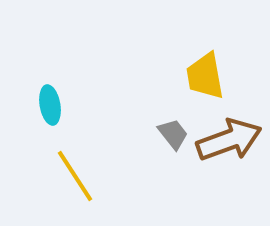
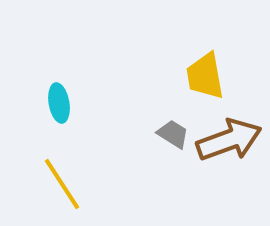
cyan ellipse: moved 9 px right, 2 px up
gray trapezoid: rotated 20 degrees counterclockwise
yellow line: moved 13 px left, 8 px down
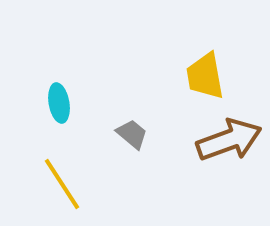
gray trapezoid: moved 41 px left; rotated 8 degrees clockwise
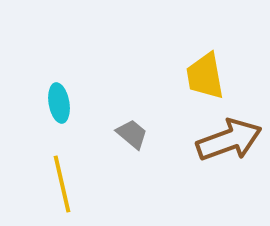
yellow line: rotated 20 degrees clockwise
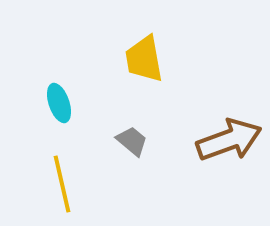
yellow trapezoid: moved 61 px left, 17 px up
cyan ellipse: rotated 9 degrees counterclockwise
gray trapezoid: moved 7 px down
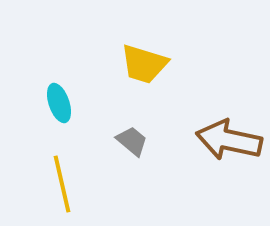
yellow trapezoid: moved 5 px down; rotated 63 degrees counterclockwise
brown arrow: rotated 148 degrees counterclockwise
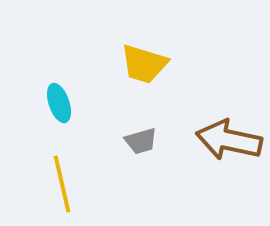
gray trapezoid: moved 9 px right; rotated 124 degrees clockwise
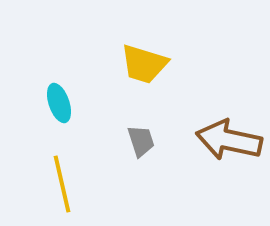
gray trapezoid: rotated 92 degrees counterclockwise
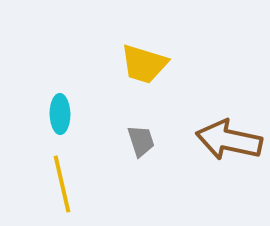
cyan ellipse: moved 1 px right, 11 px down; rotated 18 degrees clockwise
